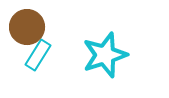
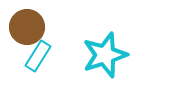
cyan rectangle: moved 1 px down
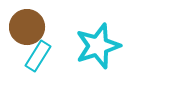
cyan star: moved 7 px left, 9 px up
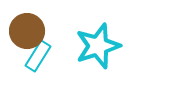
brown circle: moved 4 px down
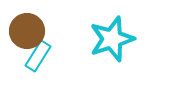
cyan star: moved 14 px right, 7 px up
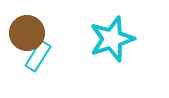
brown circle: moved 2 px down
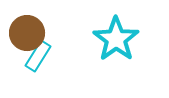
cyan star: moved 4 px right; rotated 18 degrees counterclockwise
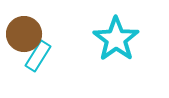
brown circle: moved 3 px left, 1 px down
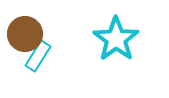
brown circle: moved 1 px right
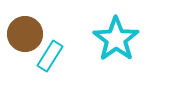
cyan rectangle: moved 12 px right
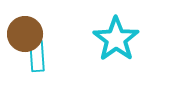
cyan rectangle: moved 13 px left; rotated 36 degrees counterclockwise
